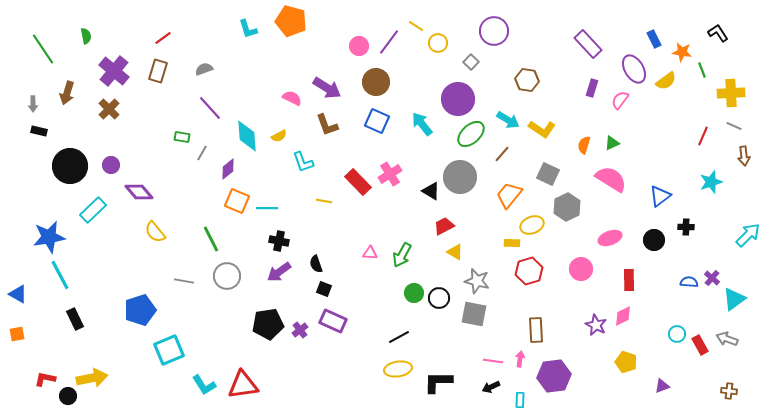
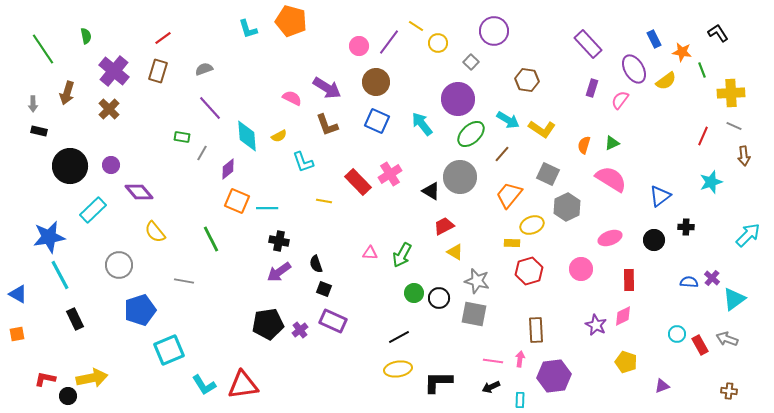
gray circle at (227, 276): moved 108 px left, 11 px up
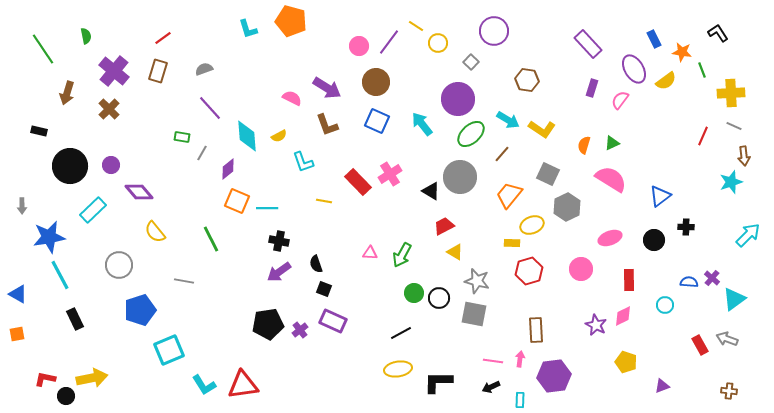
gray arrow at (33, 104): moved 11 px left, 102 px down
cyan star at (711, 182): moved 20 px right
cyan circle at (677, 334): moved 12 px left, 29 px up
black line at (399, 337): moved 2 px right, 4 px up
black circle at (68, 396): moved 2 px left
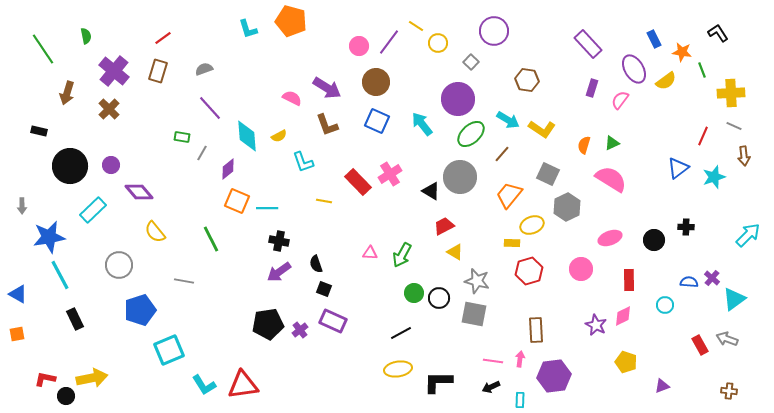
cyan star at (731, 182): moved 17 px left, 5 px up
blue triangle at (660, 196): moved 18 px right, 28 px up
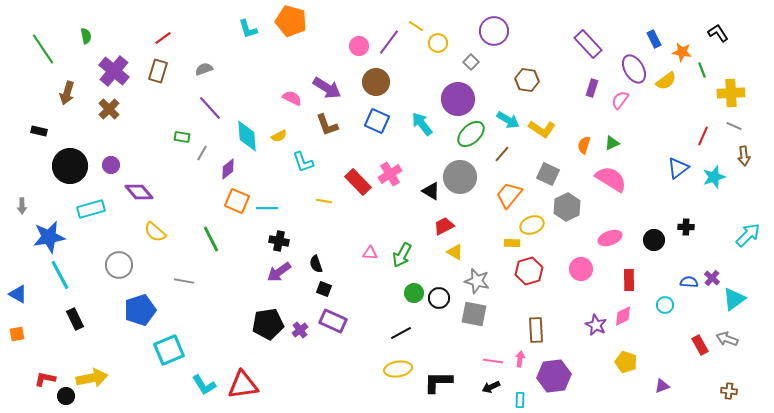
cyan rectangle at (93, 210): moved 2 px left, 1 px up; rotated 28 degrees clockwise
yellow semicircle at (155, 232): rotated 10 degrees counterclockwise
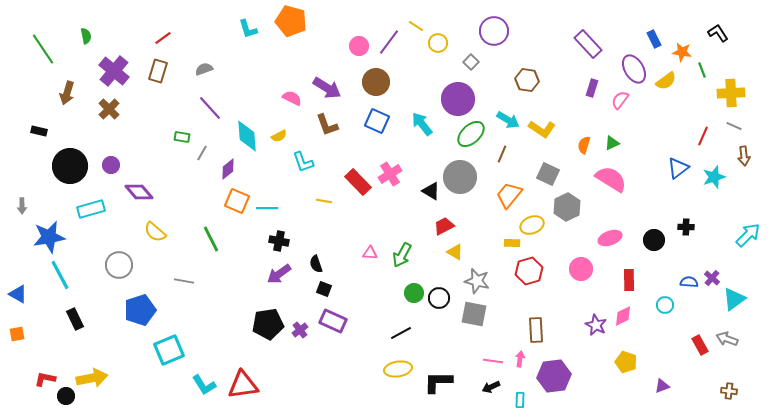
brown line at (502, 154): rotated 18 degrees counterclockwise
purple arrow at (279, 272): moved 2 px down
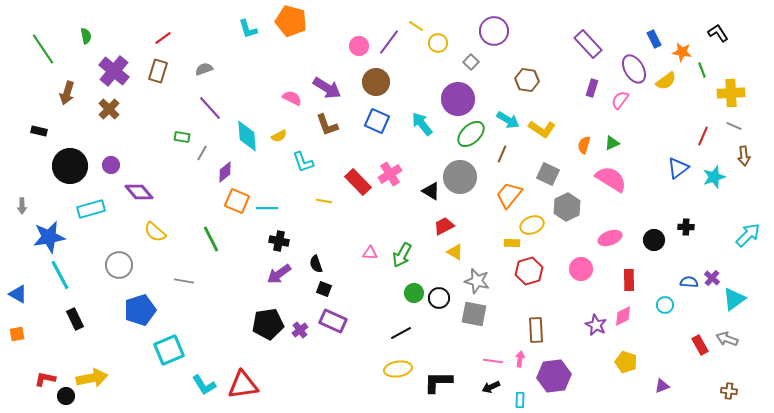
purple diamond at (228, 169): moved 3 px left, 3 px down
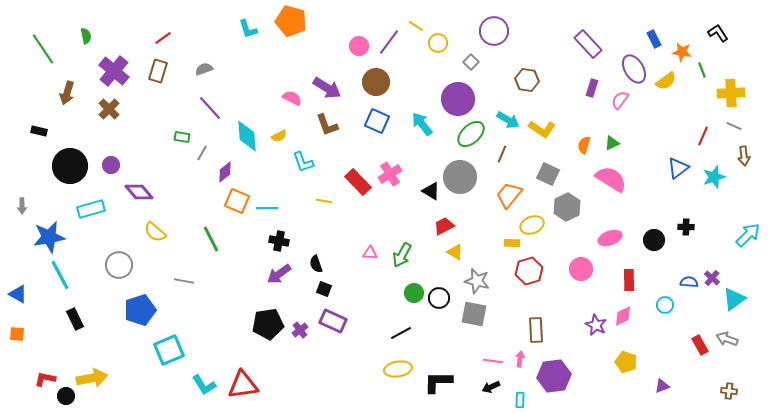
orange square at (17, 334): rotated 14 degrees clockwise
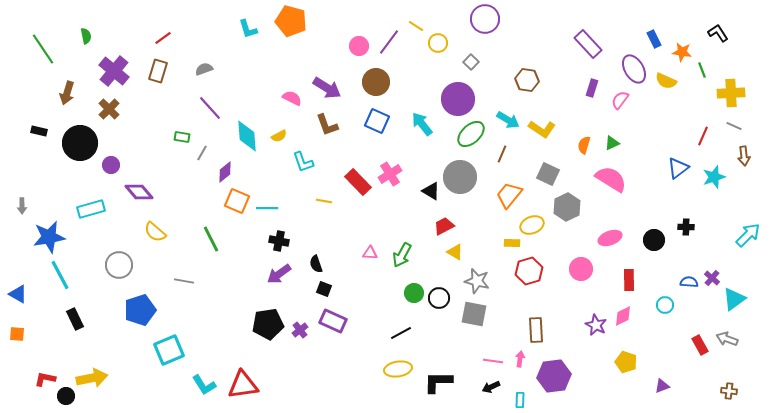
purple circle at (494, 31): moved 9 px left, 12 px up
yellow semicircle at (666, 81): rotated 60 degrees clockwise
black circle at (70, 166): moved 10 px right, 23 px up
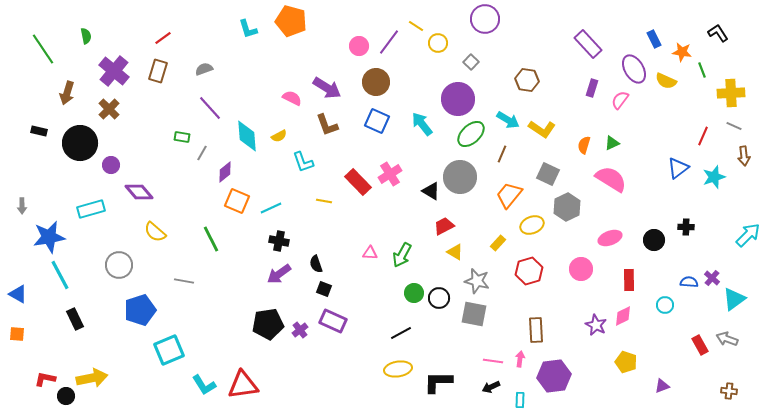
cyan line at (267, 208): moved 4 px right; rotated 25 degrees counterclockwise
yellow rectangle at (512, 243): moved 14 px left; rotated 49 degrees counterclockwise
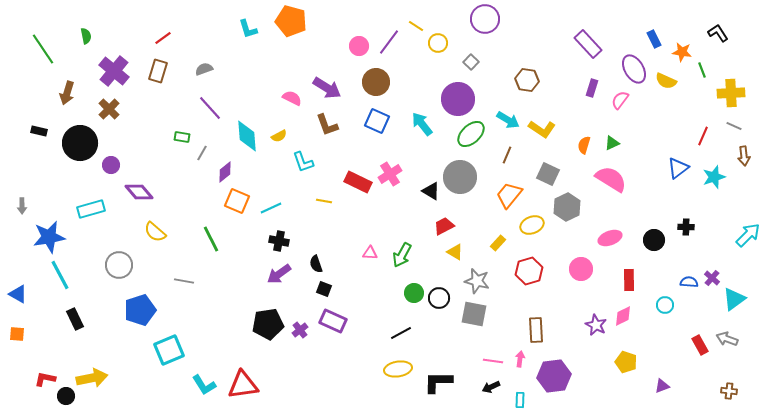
brown line at (502, 154): moved 5 px right, 1 px down
red rectangle at (358, 182): rotated 20 degrees counterclockwise
